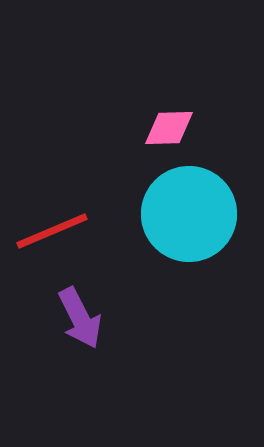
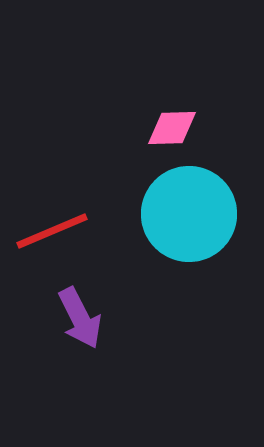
pink diamond: moved 3 px right
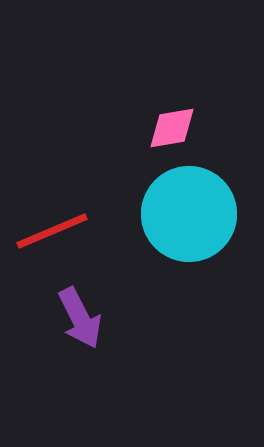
pink diamond: rotated 8 degrees counterclockwise
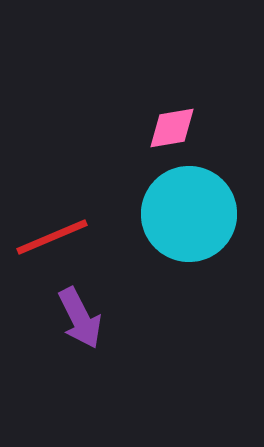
red line: moved 6 px down
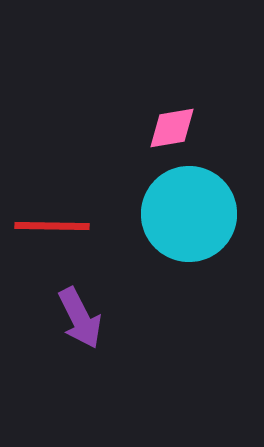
red line: moved 11 px up; rotated 24 degrees clockwise
